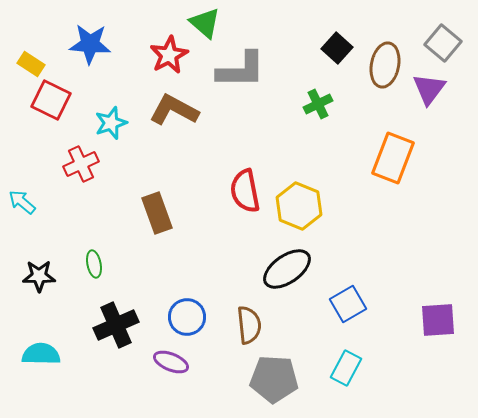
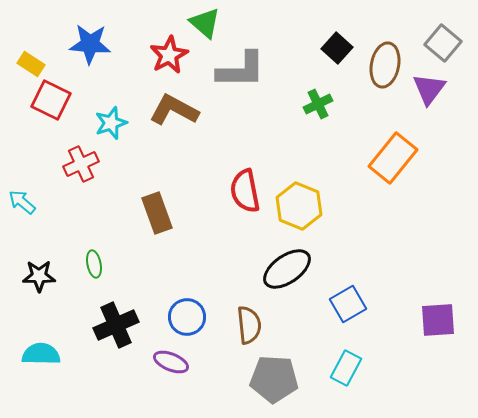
orange rectangle: rotated 18 degrees clockwise
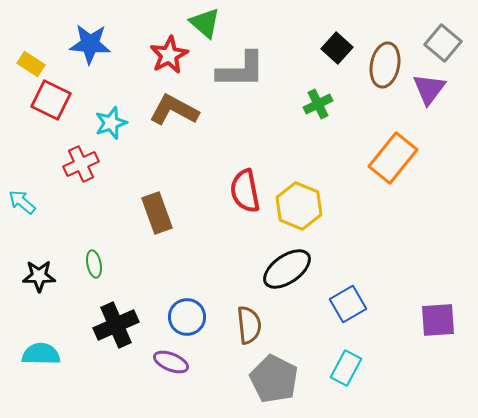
gray pentagon: rotated 24 degrees clockwise
